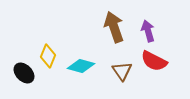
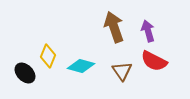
black ellipse: moved 1 px right
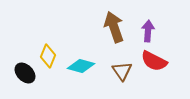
purple arrow: rotated 20 degrees clockwise
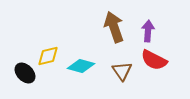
yellow diamond: rotated 55 degrees clockwise
red semicircle: moved 1 px up
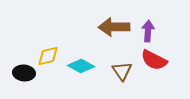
brown arrow: rotated 72 degrees counterclockwise
cyan diamond: rotated 12 degrees clockwise
black ellipse: moved 1 px left; rotated 40 degrees counterclockwise
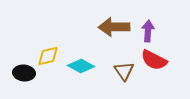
brown triangle: moved 2 px right
